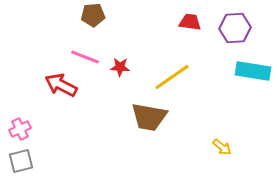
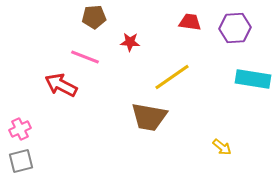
brown pentagon: moved 1 px right, 2 px down
red star: moved 10 px right, 25 px up
cyan rectangle: moved 8 px down
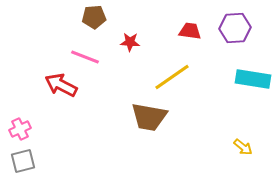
red trapezoid: moved 9 px down
yellow arrow: moved 21 px right
gray square: moved 2 px right
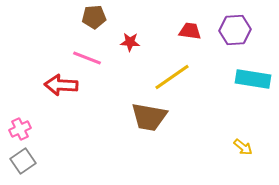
purple hexagon: moved 2 px down
pink line: moved 2 px right, 1 px down
red arrow: rotated 24 degrees counterclockwise
gray square: rotated 20 degrees counterclockwise
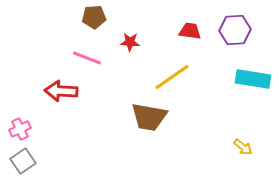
red arrow: moved 6 px down
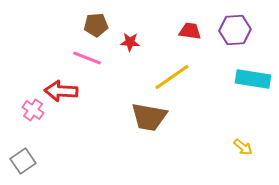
brown pentagon: moved 2 px right, 8 px down
pink cross: moved 13 px right, 19 px up; rotated 30 degrees counterclockwise
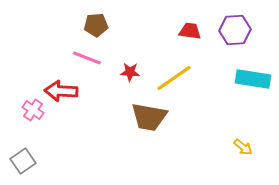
red star: moved 30 px down
yellow line: moved 2 px right, 1 px down
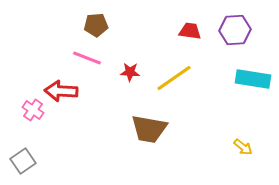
brown trapezoid: moved 12 px down
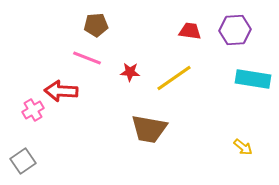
pink cross: rotated 25 degrees clockwise
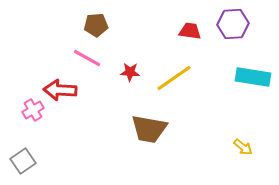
purple hexagon: moved 2 px left, 6 px up
pink line: rotated 8 degrees clockwise
cyan rectangle: moved 2 px up
red arrow: moved 1 px left, 1 px up
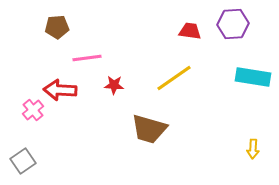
brown pentagon: moved 39 px left, 2 px down
pink line: rotated 36 degrees counterclockwise
red star: moved 16 px left, 13 px down
pink cross: rotated 10 degrees counterclockwise
brown trapezoid: rotated 6 degrees clockwise
yellow arrow: moved 10 px right, 2 px down; rotated 54 degrees clockwise
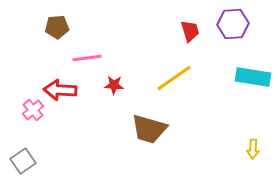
red trapezoid: rotated 65 degrees clockwise
